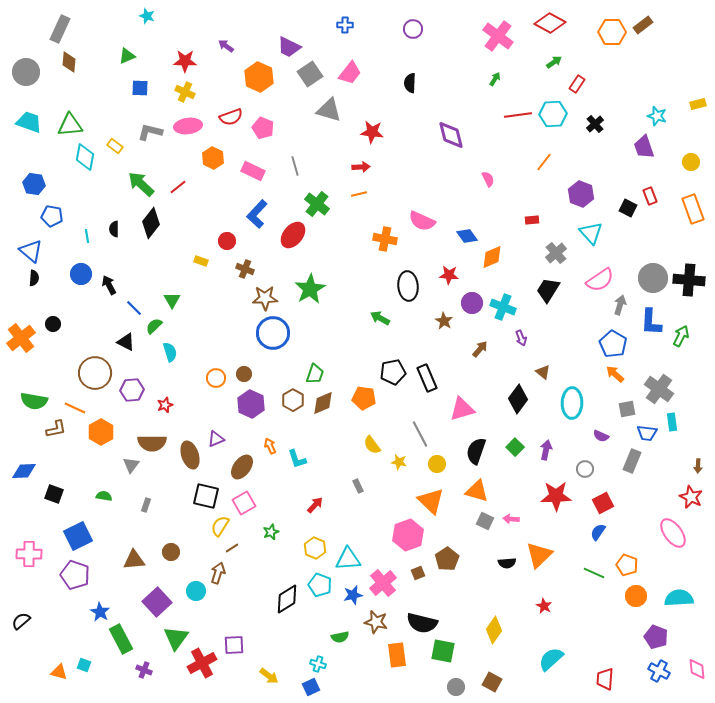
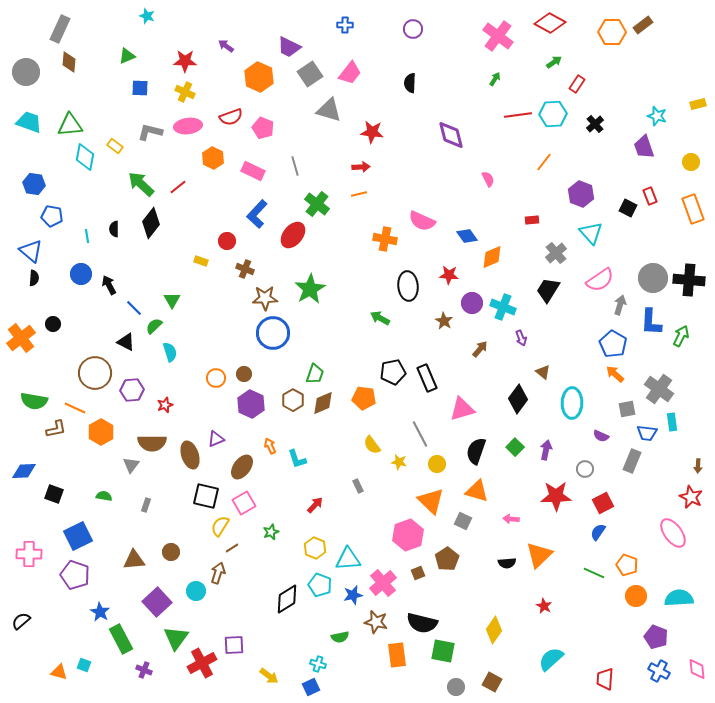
gray square at (485, 521): moved 22 px left
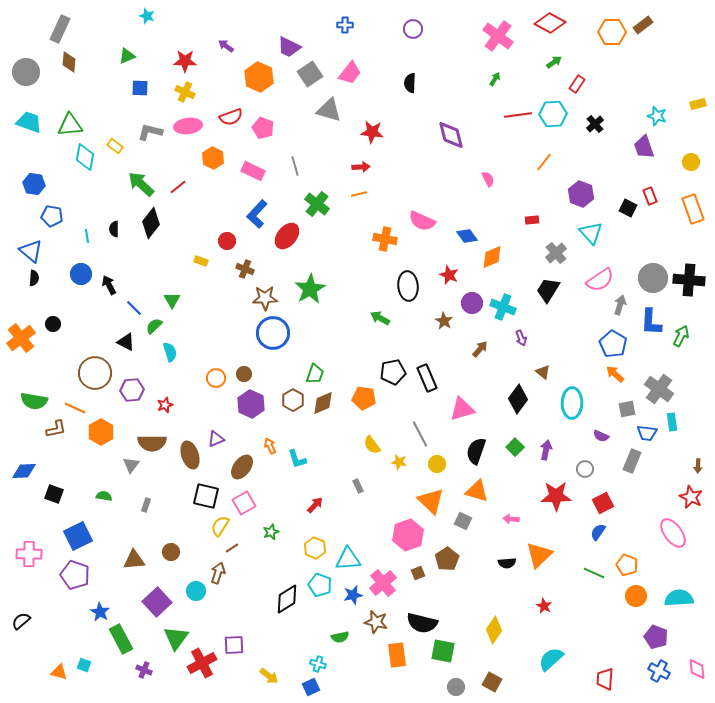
red ellipse at (293, 235): moved 6 px left, 1 px down
red star at (449, 275): rotated 18 degrees clockwise
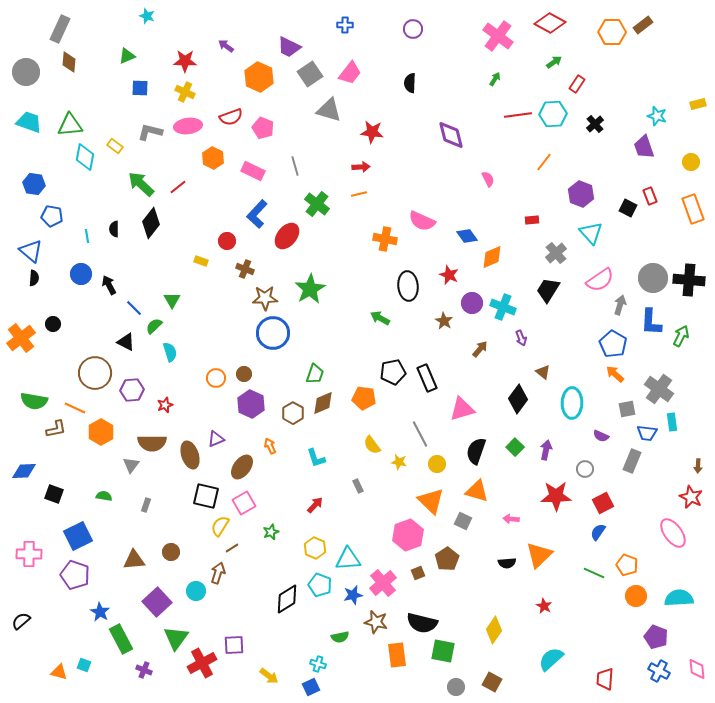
brown hexagon at (293, 400): moved 13 px down
cyan L-shape at (297, 459): moved 19 px right, 1 px up
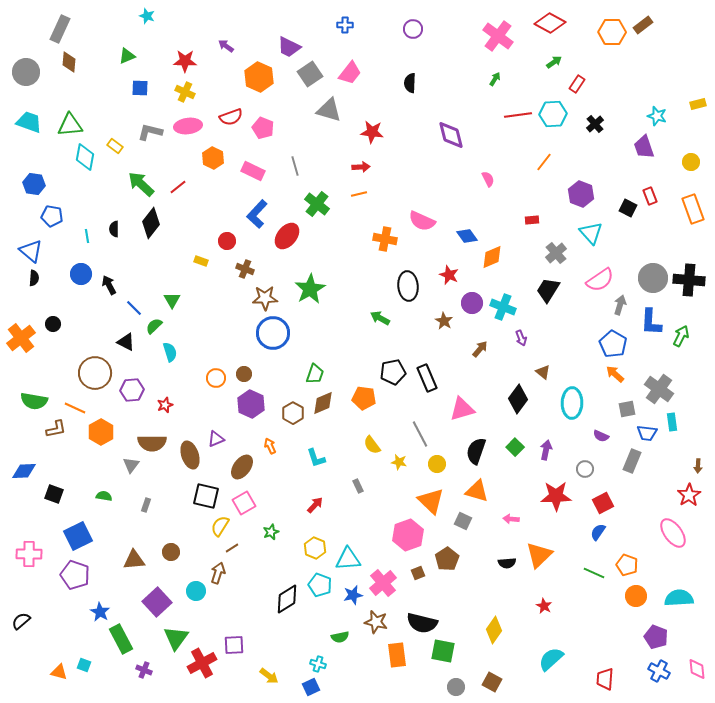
red star at (691, 497): moved 2 px left, 2 px up; rotated 15 degrees clockwise
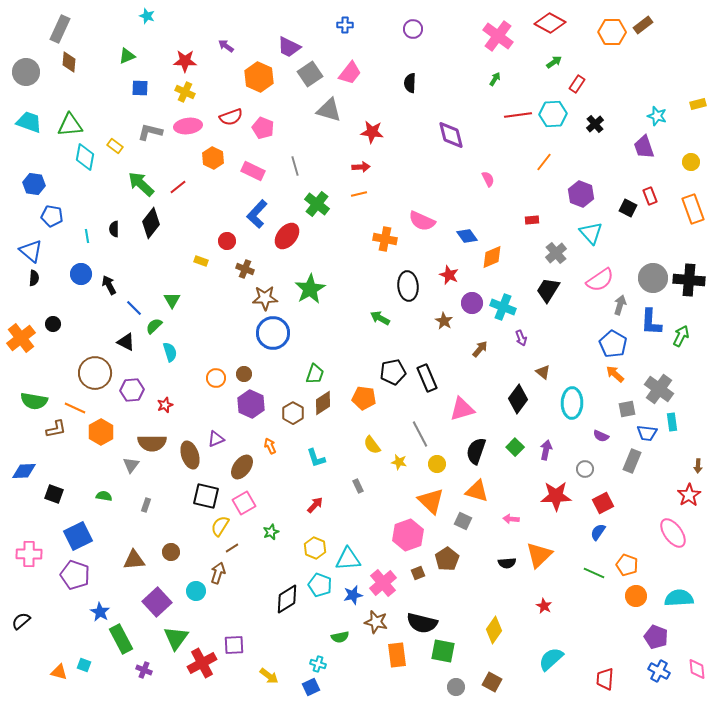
brown diamond at (323, 403): rotated 10 degrees counterclockwise
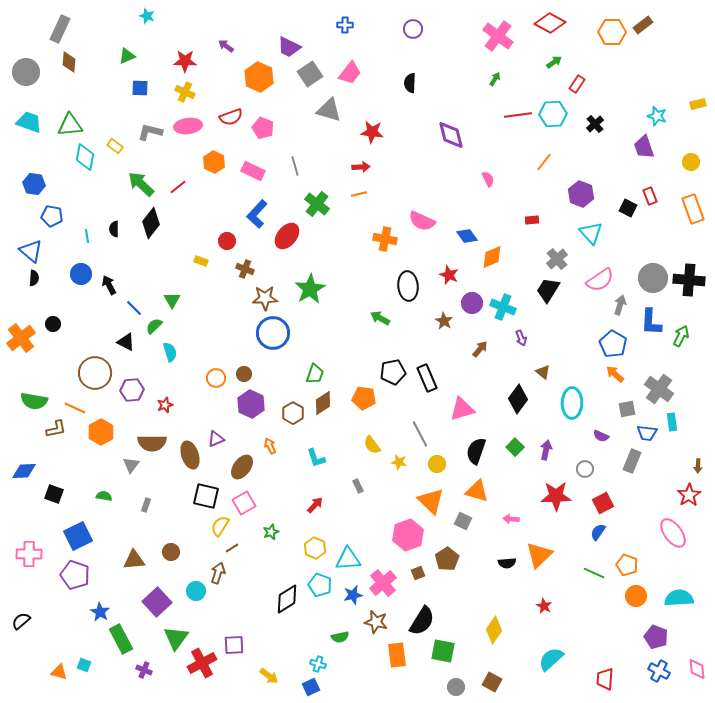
orange hexagon at (213, 158): moved 1 px right, 4 px down
gray cross at (556, 253): moved 1 px right, 6 px down
black semicircle at (422, 623): moved 2 px up; rotated 72 degrees counterclockwise
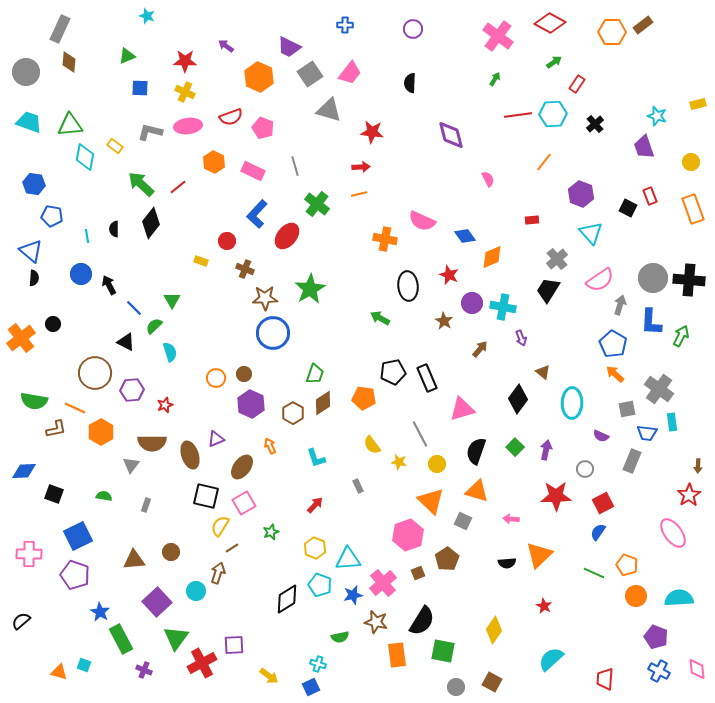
blue diamond at (467, 236): moved 2 px left
cyan cross at (503, 307): rotated 10 degrees counterclockwise
